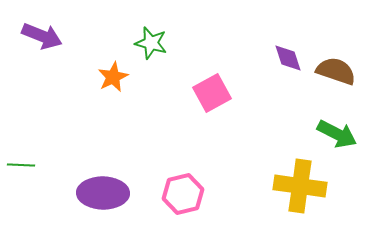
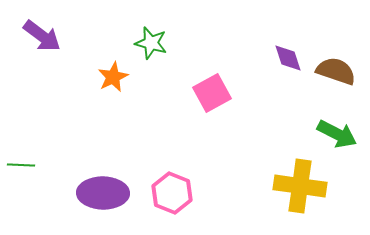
purple arrow: rotated 15 degrees clockwise
pink hexagon: moved 11 px left, 1 px up; rotated 24 degrees counterclockwise
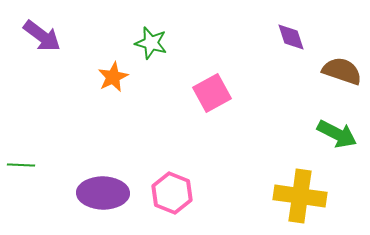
purple diamond: moved 3 px right, 21 px up
brown semicircle: moved 6 px right
yellow cross: moved 10 px down
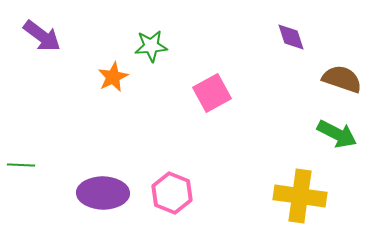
green star: moved 3 px down; rotated 20 degrees counterclockwise
brown semicircle: moved 8 px down
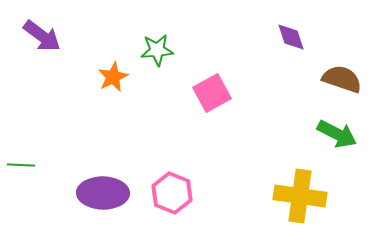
green star: moved 6 px right, 4 px down
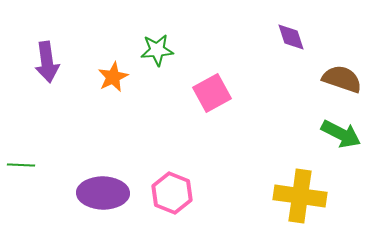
purple arrow: moved 5 px right, 26 px down; rotated 45 degrees clockwise
green arrow: moved 4 px right
